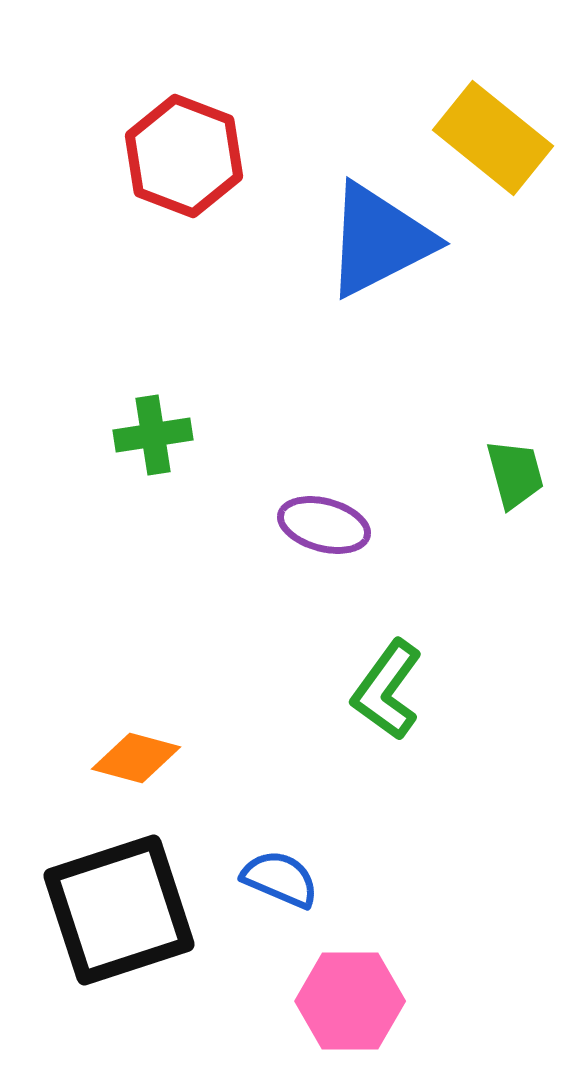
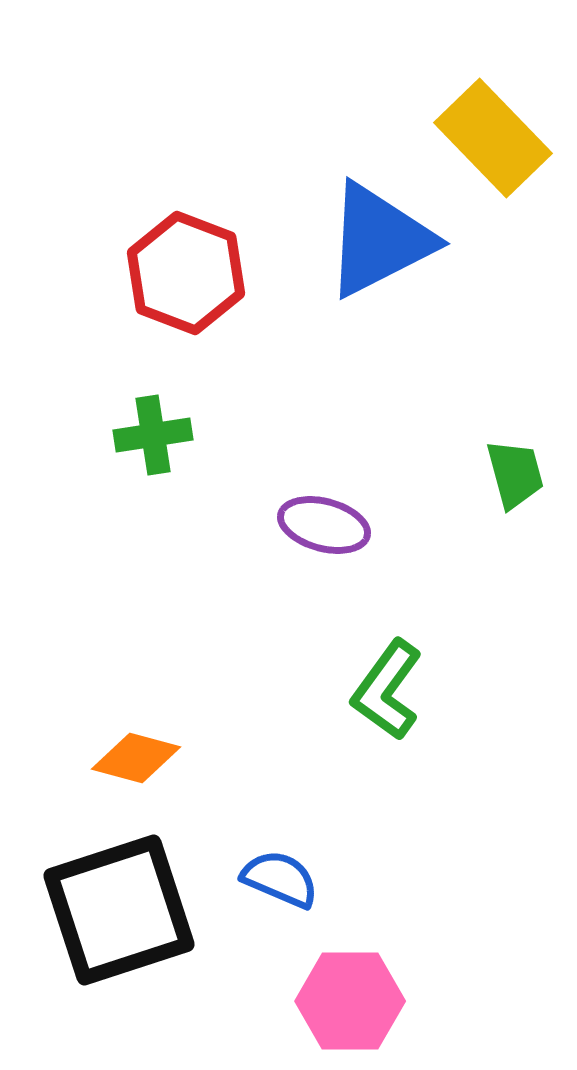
yellow rectangle: rotated 7 degrees clockwise
red hexagon: moved 2 px right, 117 px down
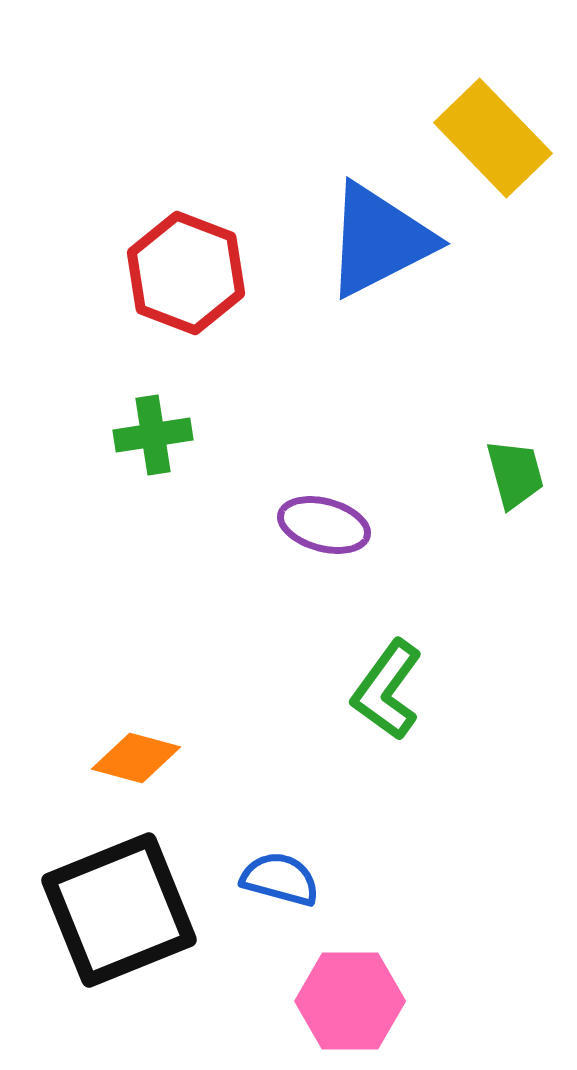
blue semicircle: rotated 8 degrees counterclockwise
black square: rotated 4 degrees counterclockwise
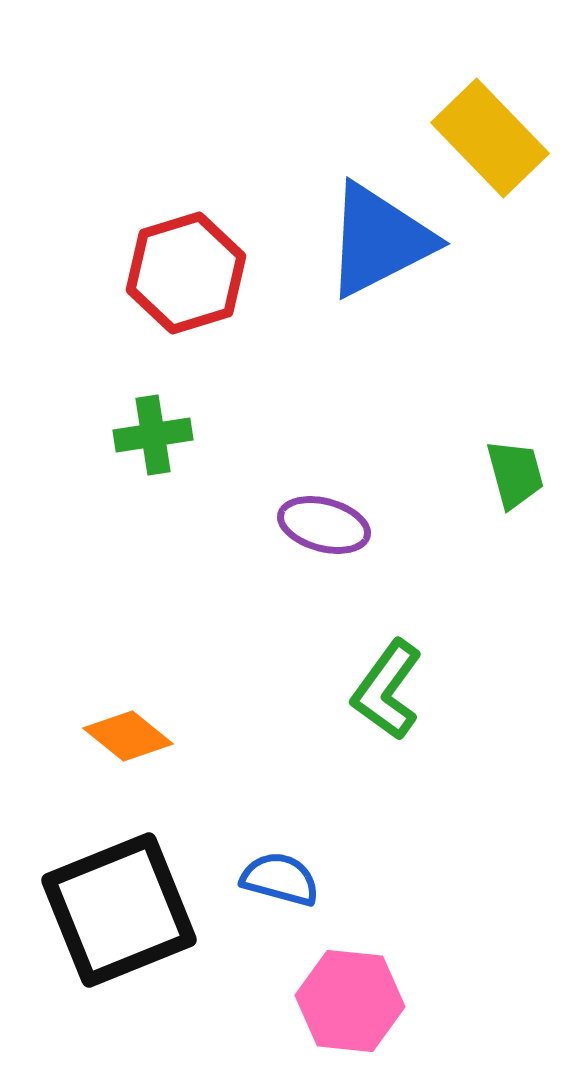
yellow rectangle: moved 3 px left
red hexagon: rotated 22 degrees clockwise
orange diamond: moved 8 px left, 22 px up; rotated 24 degrees clockwise
pink hexagon: rotated 6 degrees clockwise
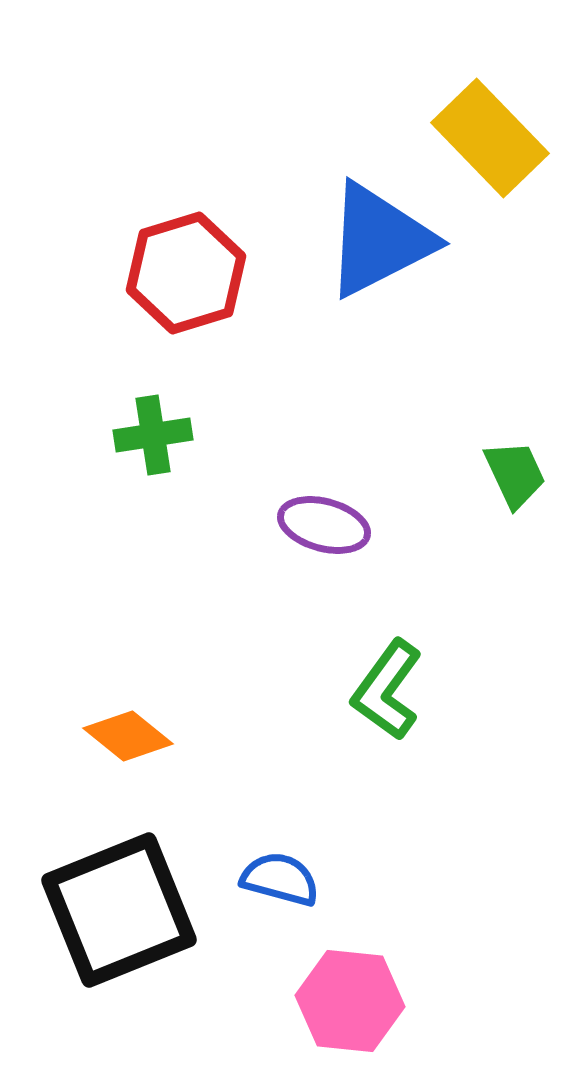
green trapezoid: rotated 10 degrees counterclockwise
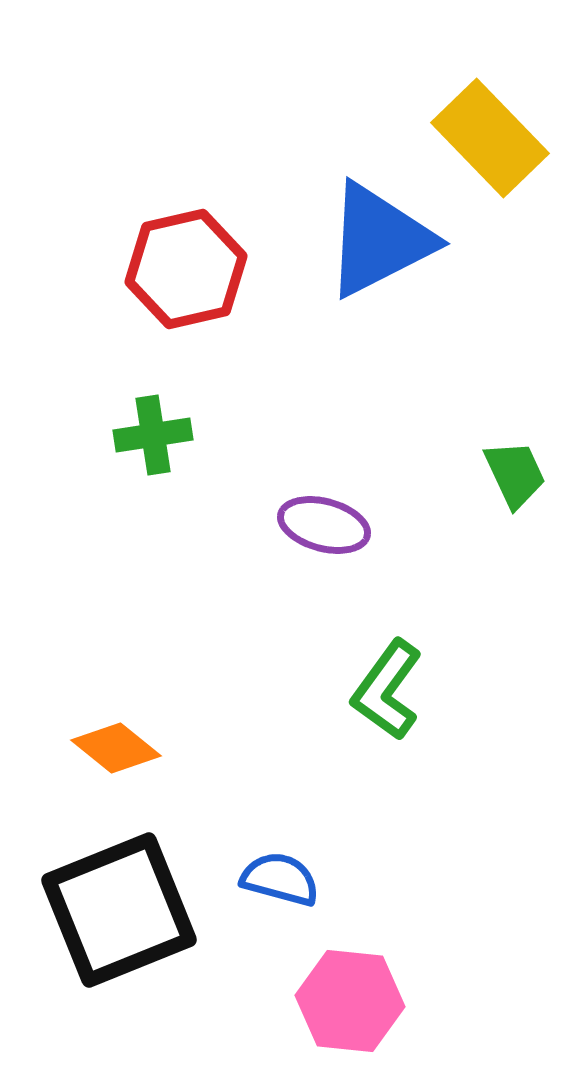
red hexagon: moved 4 px up; rotated 4 degrees clockwise
orange diamond: moved 12 px left, 12 px down
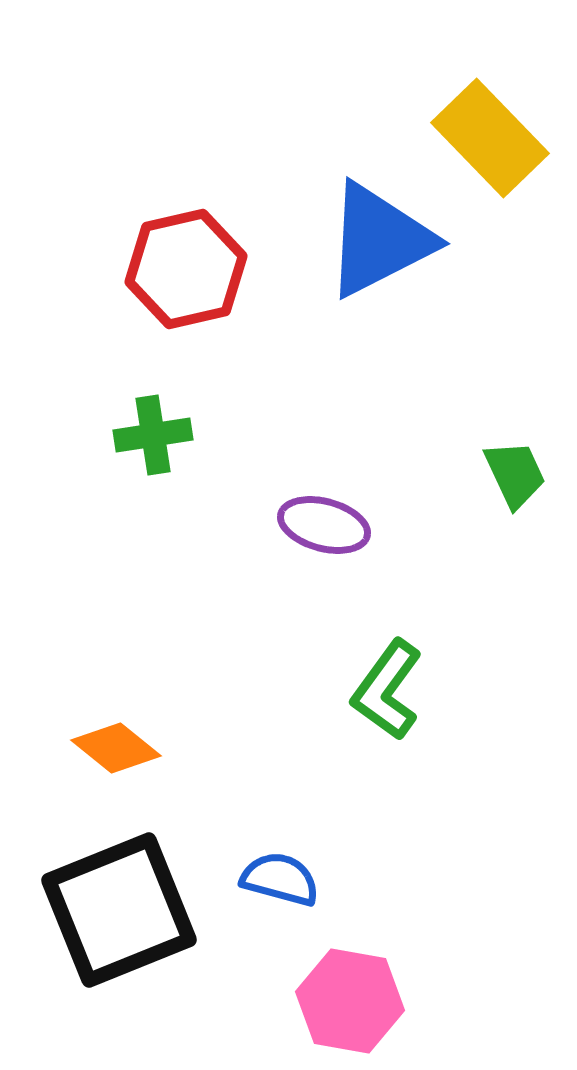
pink hexagon: rotated 4 degrees clockwise
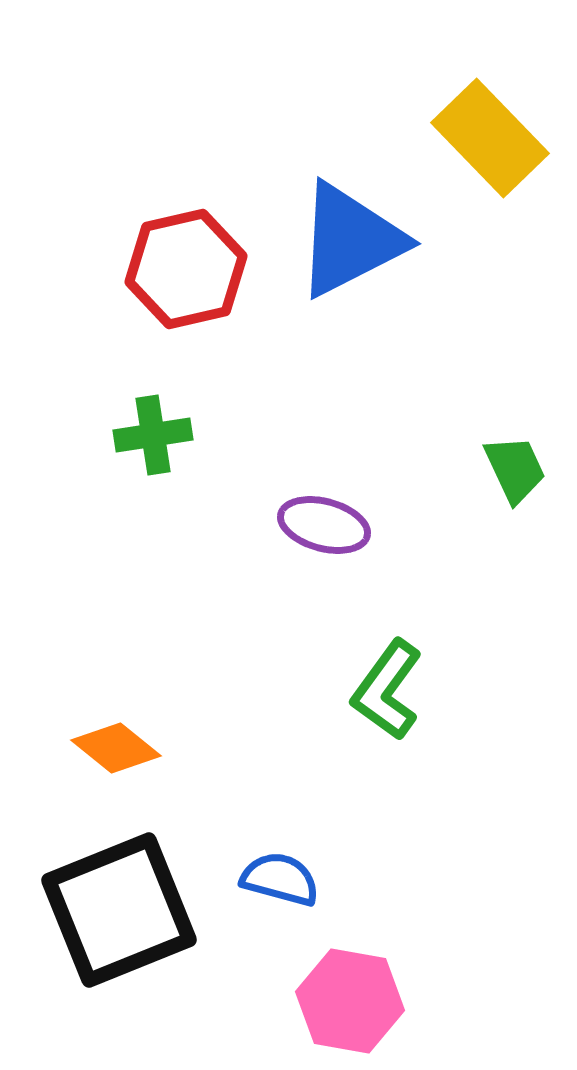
blue triangle: moved 29 px left
green trapezoid: moved 5 px up
